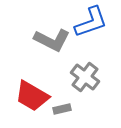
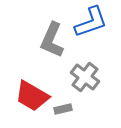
gray L-shape: rotated 87 degrees clockwise
gray rectangle: moved 1 px right
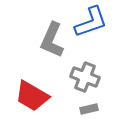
gray cross: rotated 16 degrees counterclockwise
gray rectangle: moved 26 px right
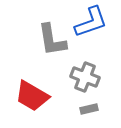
gray L-shape: rotated 33 degrees counterclockwise
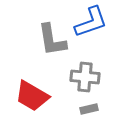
gray cross: rotated 16 degrees counterclockwise
